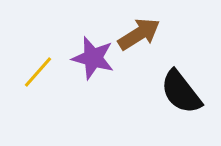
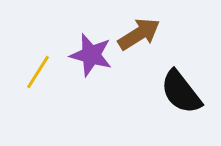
purple star: moved 2 px left, 3 px up
yellow line: rotated 9 degrees counterclockwise
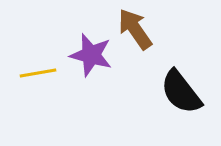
brown arrow: moved 4 px left, 5 px up; rotated 93 degrees counterclockwise
yellow line: moved 1 px down; rotated 48 degrees clockwise
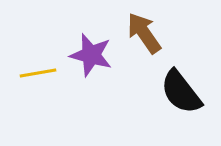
brown arrow: moved 9 px right, 4 px down
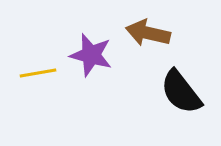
brown arrow: moved 4 px right; rotated 42 degrees counterclockwise
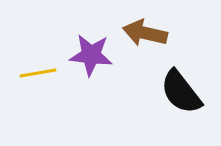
brown arrow: moved 3 px left
purple star: rotated 9 degrees counterclockwise
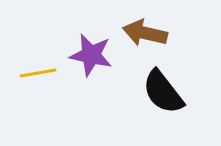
purple star: rotated 6 degrees clockwise
black semicircle: moved 18 px left
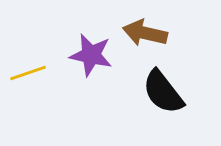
yellow line: moved 10 px left; rotated 9 degrees counterclockwise
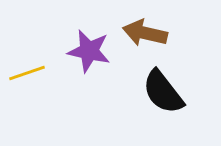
purple star: moved 2 px left, 4 px up
yellow line: moved 1 px left
